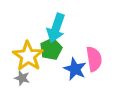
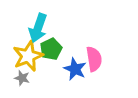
cyan arrow: moved 18 px left
yellow star: rotated 16 degrees clockwise
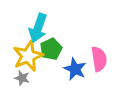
pink semicircle: moved 5 px right
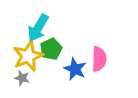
cyan arrow: rotated 12 degrees clockwise
pink semicircle: rotated 10 degrees clockwise
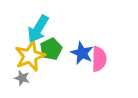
cyan arrow: moved 1 px down
yellow star: moved 2 px right
blue star: moved 7 px right, 16 px up
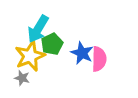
green pentagon: moved 1 px right, 5 px up
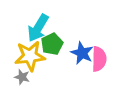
cyan arrow: moved 1 px up
yellow star: rotated 16 degrees clockwise
gray star: moved 1 px up
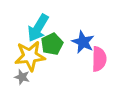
blue star: moved 1 px right, 11 px up
